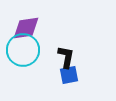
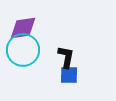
purple diamond: moved 3 px left
blue square: rotated 12 degrees clockwise
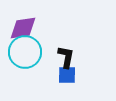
cyan circle: moved 2 px right, 2 px down
blue square: moved 2 px left
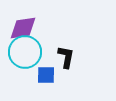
blue square: moved 21 px left
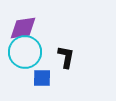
blue square: moved 4 px left, 3 px down
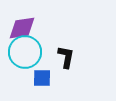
purple diamond: moved 1 px left
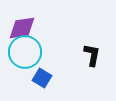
black L-shape: moved 26 px right, 2 px up
blue square: rotated 30 degrees clockwise
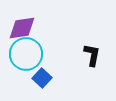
cyan circle: moved 1 px right, 2 px down
blue square: rotated 12 degrees clockwise
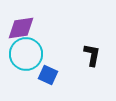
purple diamond: moved 1 px left
blue square: moved 6 px right, 3 px up; rotated 18 degrees counterclockwise
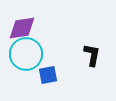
purple diamond: moved 1 px right
blue square: rotated 36 degrees counterclockwise
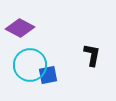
purple diamond: moved 2 px left; rotated 36 degrees clockwise
cyan circle: moved 4 px right, 11 px down
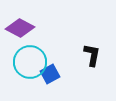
cyan circle: moved 3 px up
blue square: moved 2 px right, 1 px up; rotated 18 degrees counterclockwise
